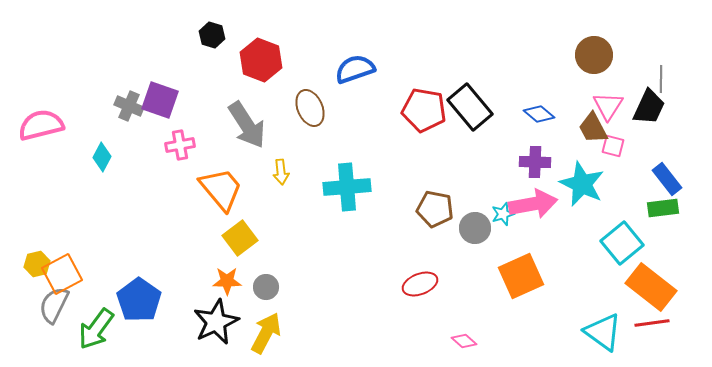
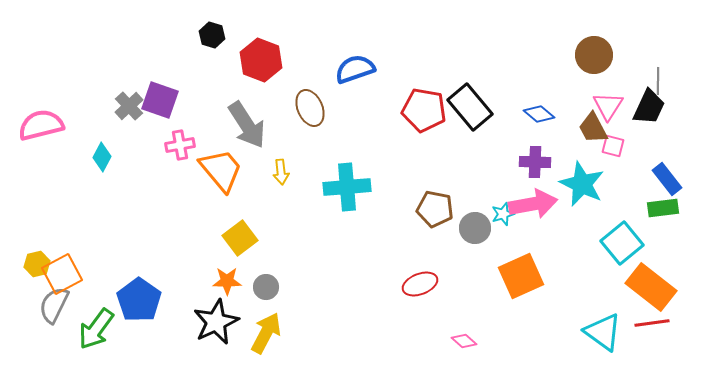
gray line at (661, 79): moved 3 px left, 2 px down
gray cross at (129, 106): rotated 24 degrees clockwise
orange trapezoid at (221, 189): moved 19 px up
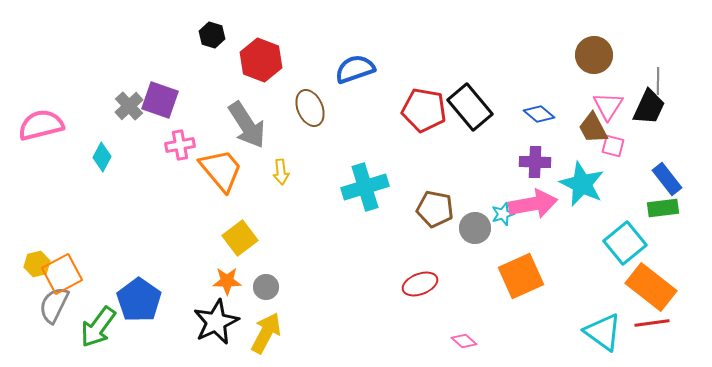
cyan cross at (347, 187): moved 18 px right; rotated 12 degrees counterclockwise
cyan square at (622, 243): moved 3 px right
green arrow at (96, 329): moved 2 px right, 2 px up
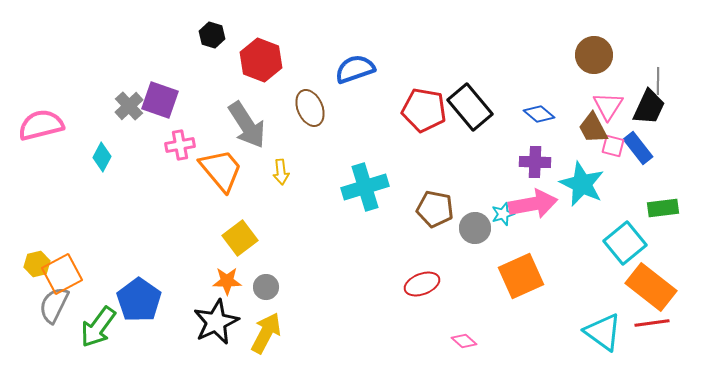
blue rectangle at (667, 179): moved 29 px left, 31 px up
red ellipse at (420, 284): moved 2 px right
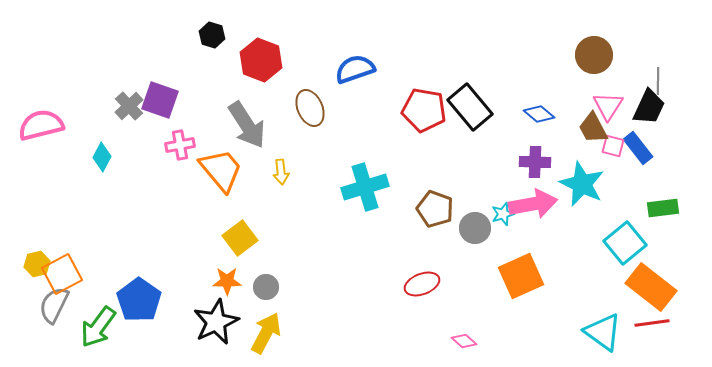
brown pentagon at (435, 209): rotated 9 degrees clockwise
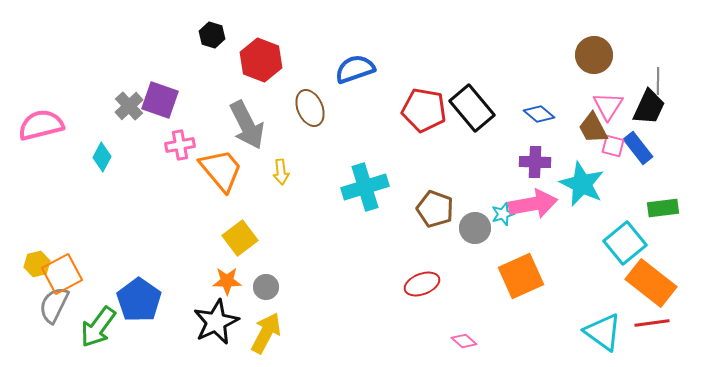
black rectangle at (470, 107): moved 2 px right, 1 px down
gray arrow at (247, 125): rotated 6 degrees clockwise
orange rectangle at (651, 287): moved 4 px up
